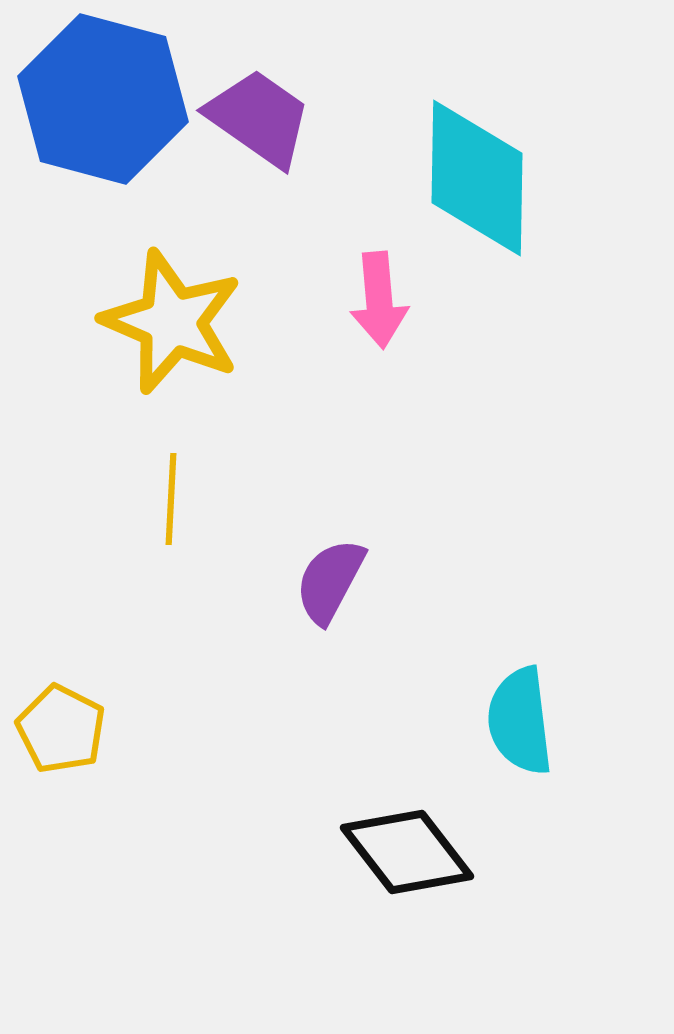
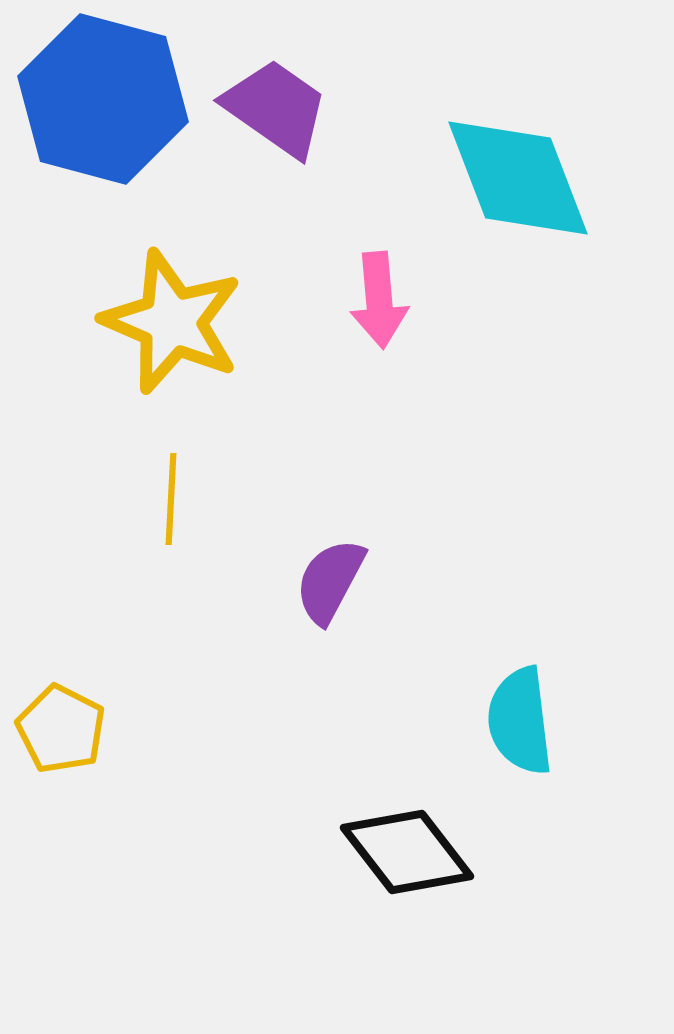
purple trapezoid: moved 17 px right, 10 px up
cyan diamond: moved 41 px right; rotated 22 degrees counterclockwise
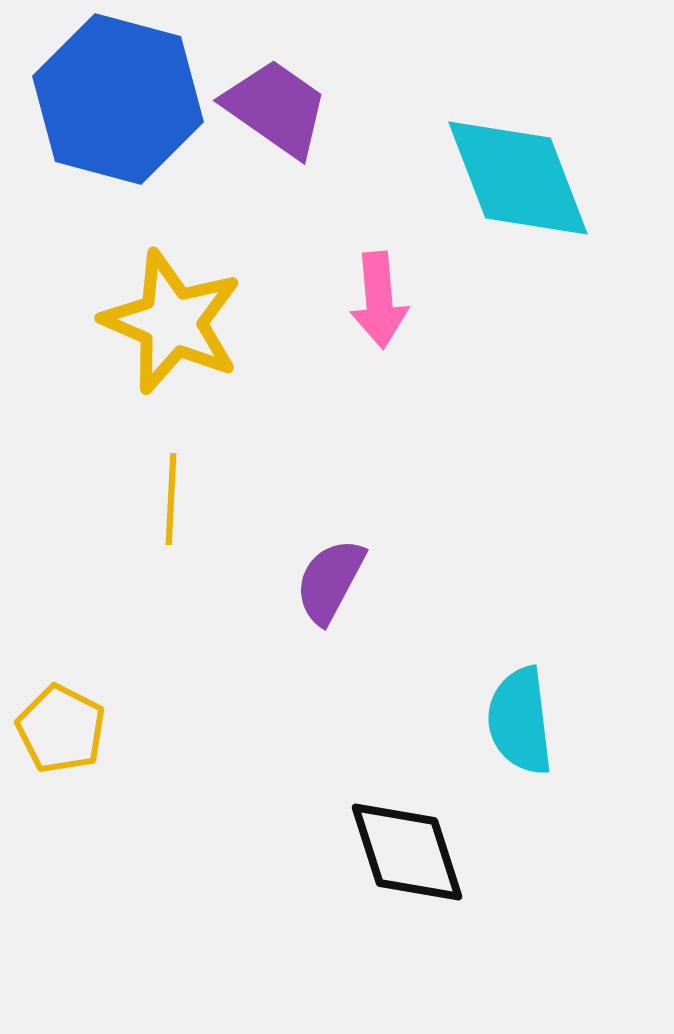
blue hexagon: moved 15 px right
black diamond: rotated 20 degrees clockwise
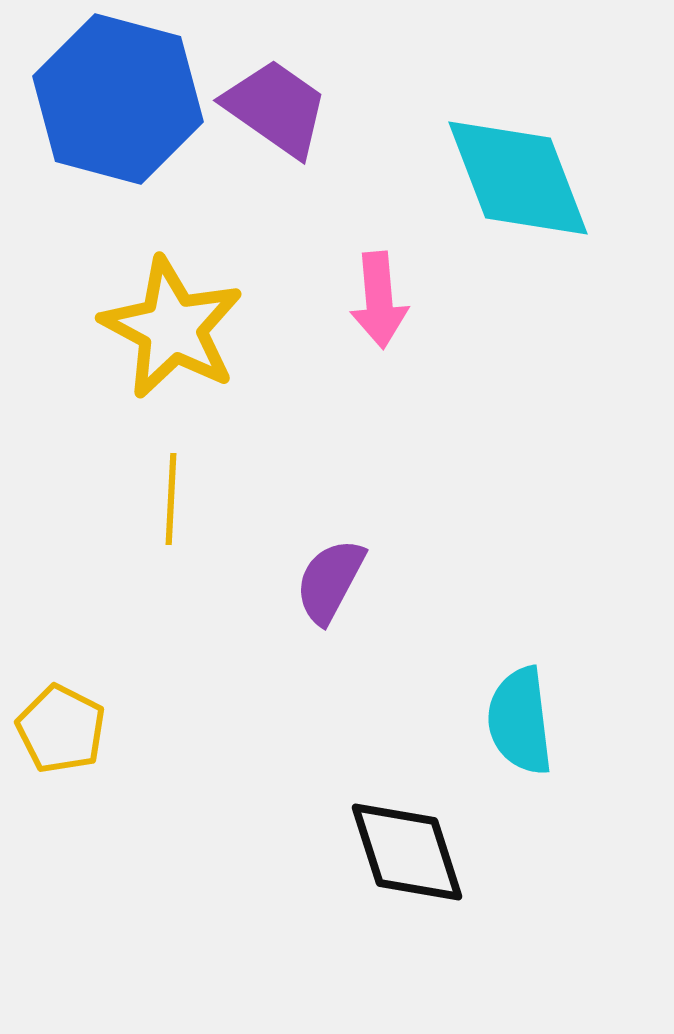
yellow star: moved 6 px down; rotated 5 degrees clockwise
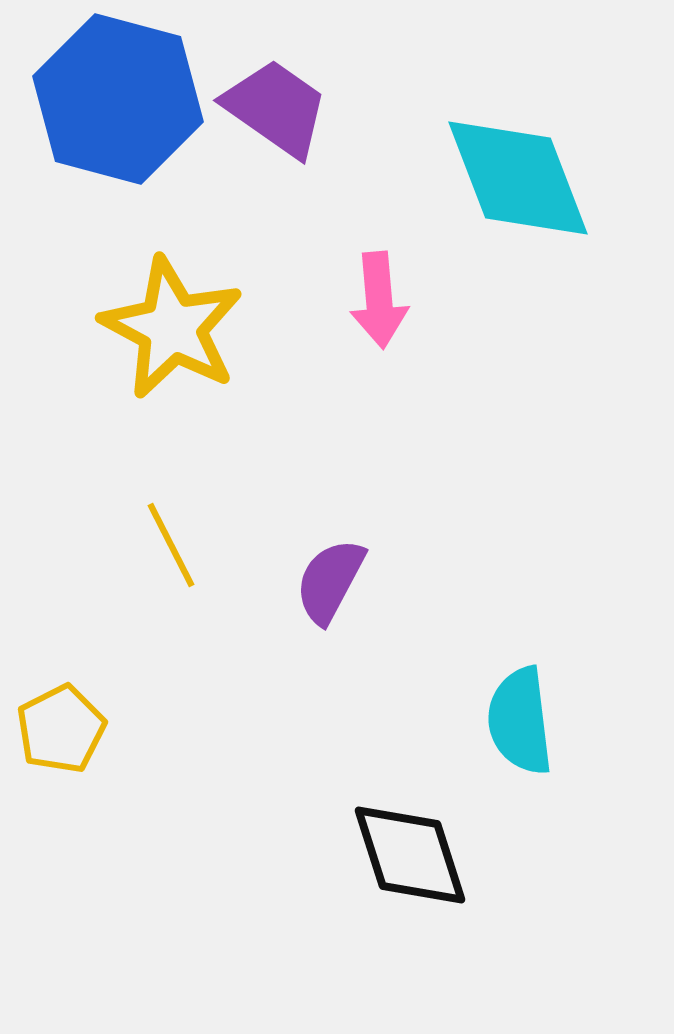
yellow line: moved 46 px down; rotated 30 degrees counterclockwise
yellow pentagon: rotated 18 degrees clockwise
black diamond: moved 3 px right, 3 px down
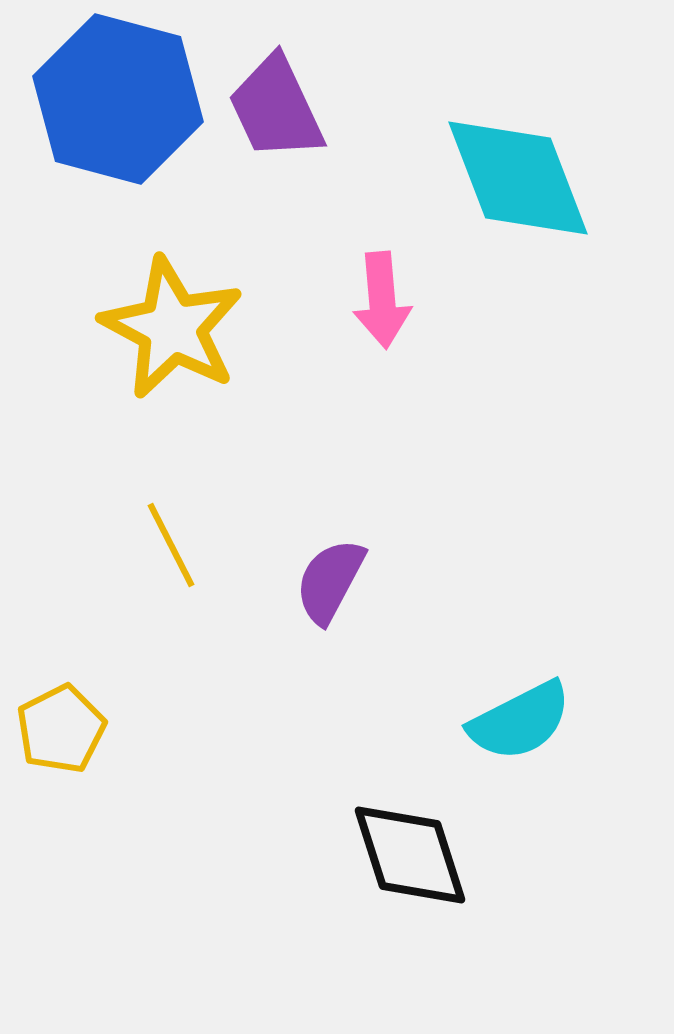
purple trapezoid: rotated 150 degrees counterclockwise
pink arrow: moved 3 px right
cyan semicircle: rotated 110 degrees counterclockwise
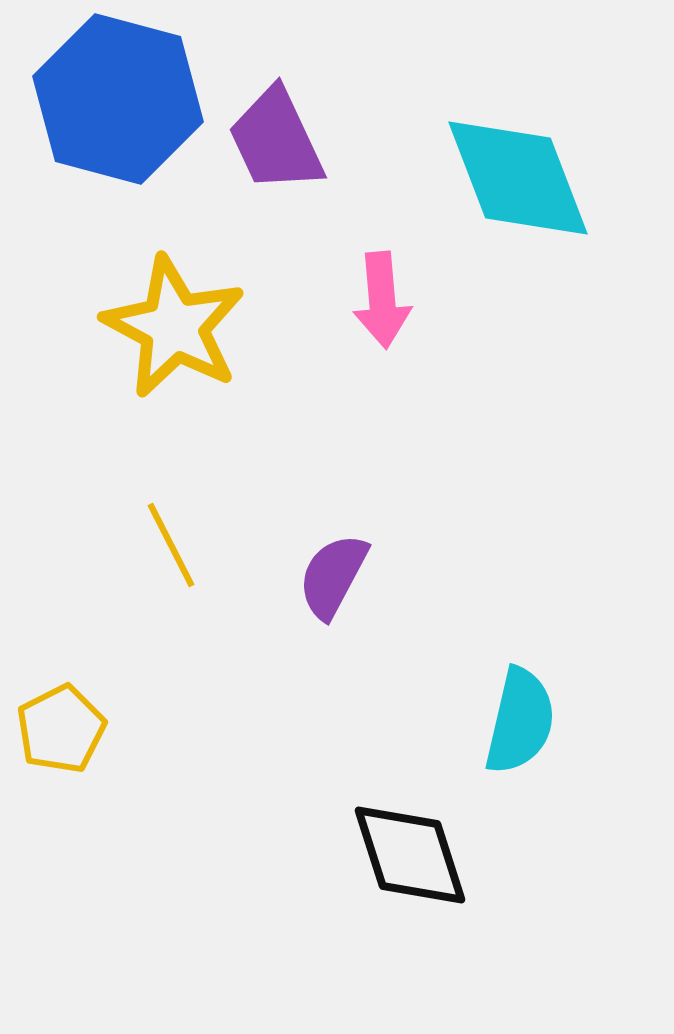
purple trapezoid: moved 32 px down
yellow star: moved 2 px right, 1 px up
purple semicircle: moved 3 px right, 5 px up
cyan semicircle: rotated 50 degrees counterclockwise
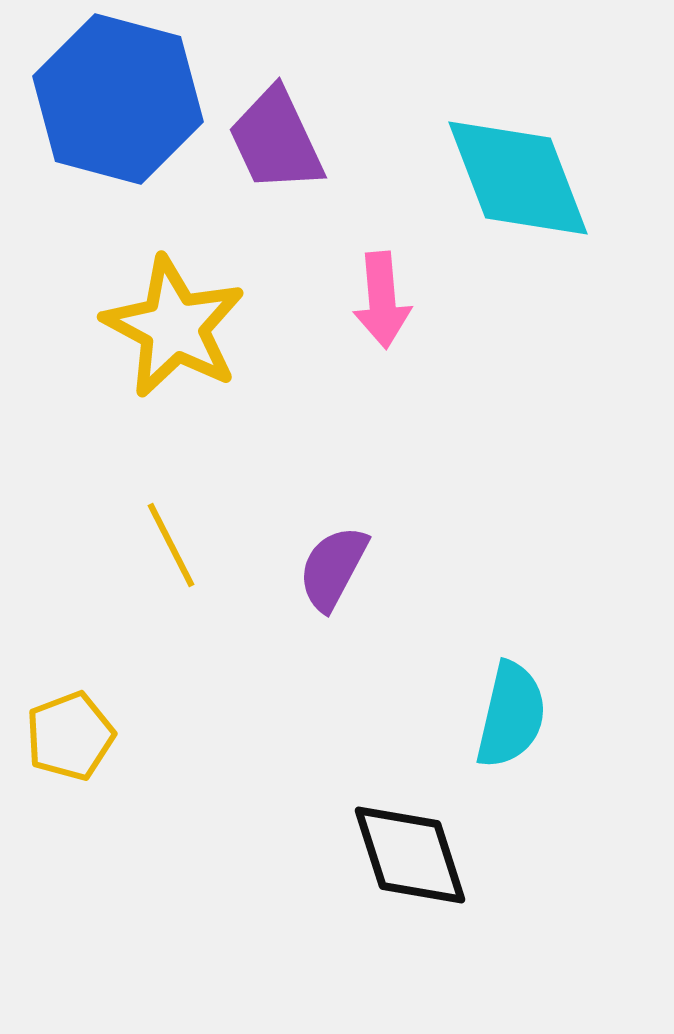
purple semicircle: moved 8 px up
cyan semicircle: moved 9 px left, 6 px up
yellow pentagon: moved 9 px right, 7 px down; rotated 6 degrees clockwise
